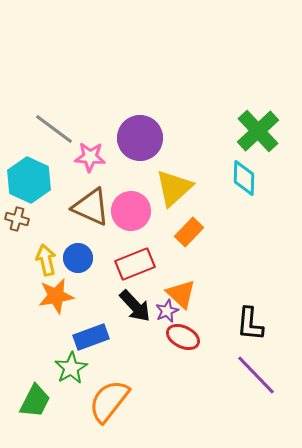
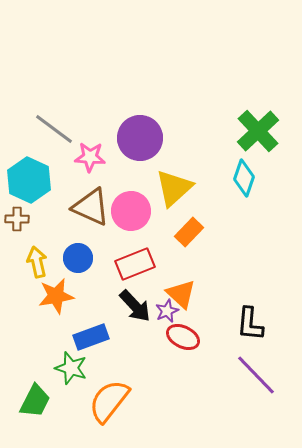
cyan diamond: rotated 18 degrees clockwise
brown cross: rotated 15 degrees counterclockwise
yellow arrow: moved 9 px left, 2 px down
green star: rotated 24 degrees counterclockwise
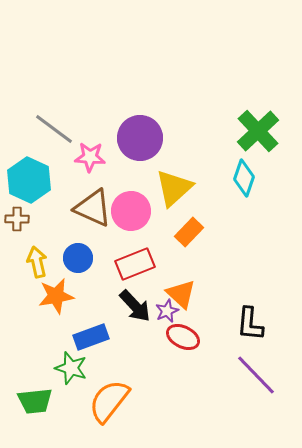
brown triangle: moved 2 px right, 1 px down
green trapezoid: rotated 57 degrees clockwise
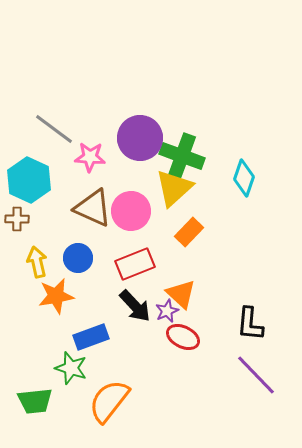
green cross: moved 76 px left, 25 px down; rotated 27 degrees counterclockwise
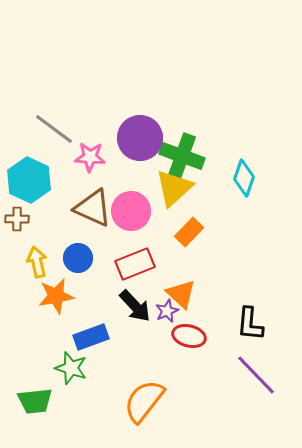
red ellipse: moved 6 px right, 1 px up; rotated 12 degrees counterclockwise
orange semicircle: moved 35 px right
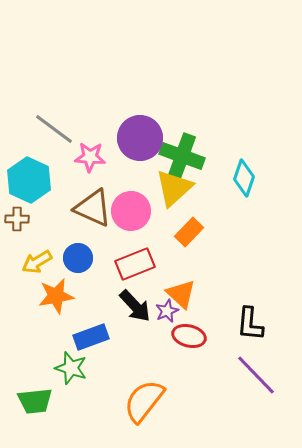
yellow arrow: rotated 108 degrees counterclockwise
